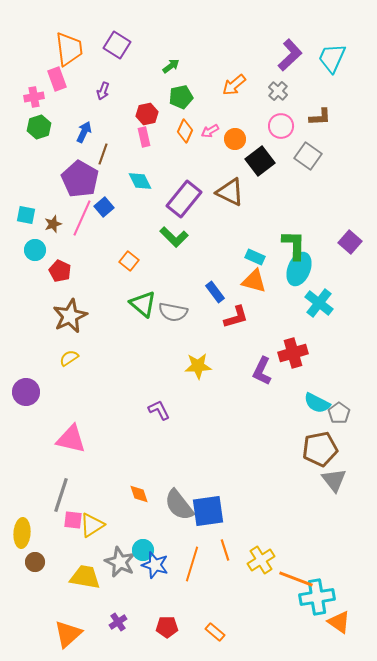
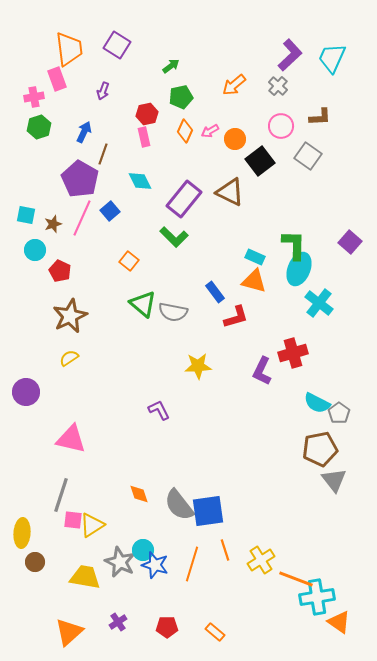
gray cross at (278, 91): moved 5 px up
blue square at (104, 207): moved 6 px right, 4 px down
orange triangle at (68, 634): moved 1 px right, 2 px up
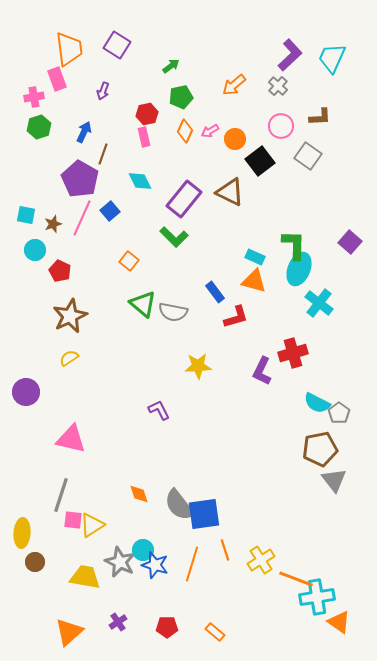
blue square at (208, 511): moved 4 px left, 3 px down
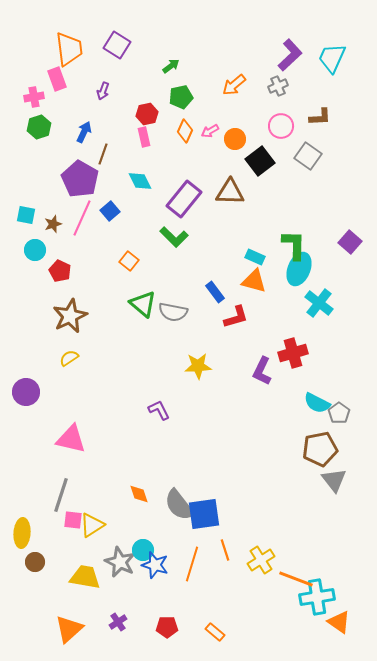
gray cross at (278, 86): rotated 24 degrees clockwise
brown triangle at (230, 192): rotated 24 degrees counterclockwise
orange triangle at (69, 632): moved 3 px up
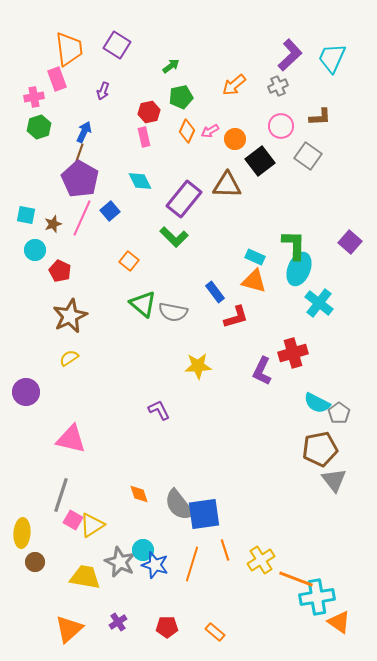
red hexagon at (147, 114): moved 2 px right, 2 px up
orange diamond at (185, 131): moved 2 px right
brown line at (103, 154): moved 24 px left
brown triangle at (230, 192): moved 3 px left, 7 px up
pink square at (73, 520): rotated 24 degrees clockwise
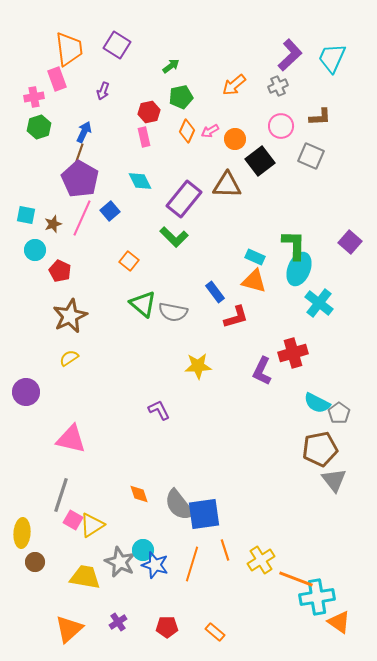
gray square at (308, 156): moved 3 px right; rotated 12 degrees counterclockwise
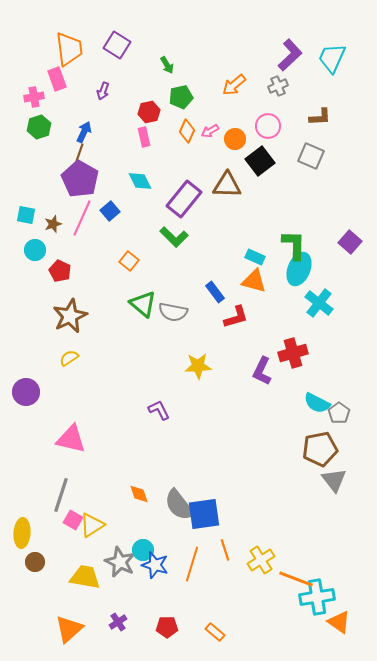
green arrow at (171, 66): moved 4 px left, 1 px up; rotated 96 degrees clockwise
pink circle at (281, 126): moved 13 px left
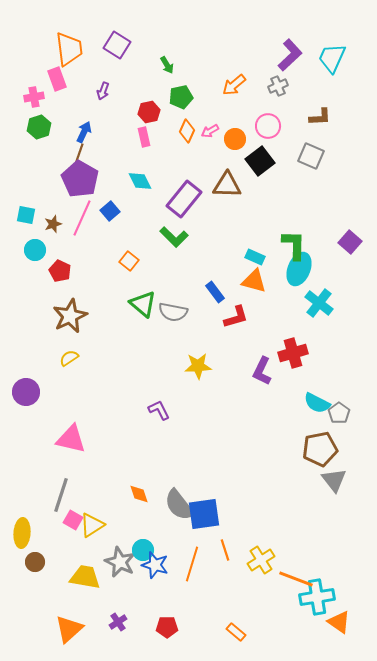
orange rectangle at (215, 632): moved 21 px right
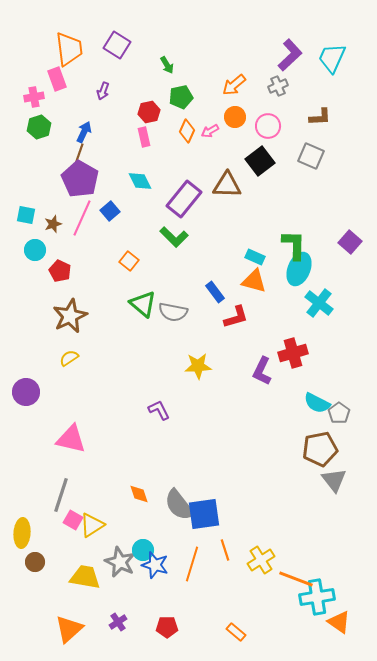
orange circle at (235, 139): moved 22 px up
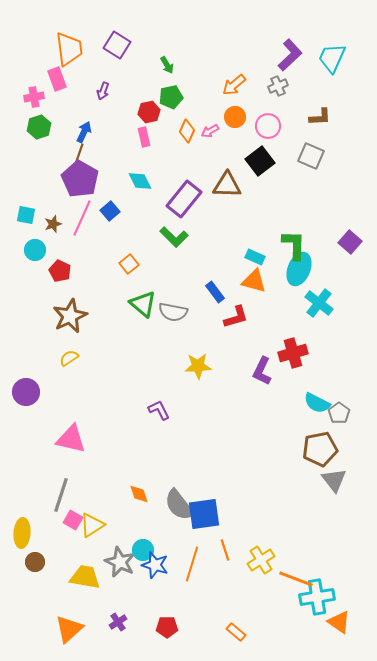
green pentagon at (181, 97): moved 10 px left
orange square at (129, 261): moved 3 px down; rotated 12 degrees clockwise
